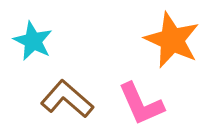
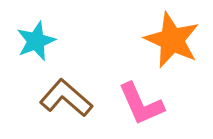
cyan star: moved 3 px right; rotated 24 degrees clockwise
brown L-shape: moved 1 px left, 1 px up
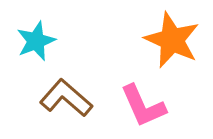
pink L-shape: moved 2 px right, 2 px down
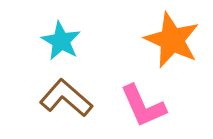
cyan star: moved 25 px right; rotated 21 degrees counterclockwise
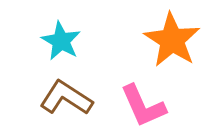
orange star: rotated 8 degrees clockwise
brown L-shape: rotated 8 degrees counterclockwise
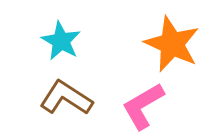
orange star: moved 4 px down; rotated 8 degrees counterclockwise
pink L-shape: rotated 84 degrees clockwise
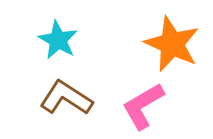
cyan star: moved 3 px left, 1 px up
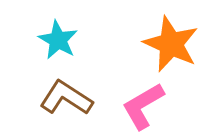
orange star: moved 1 px left
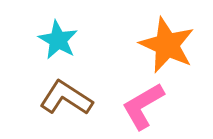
orange star: moved 4 px left, 1 px down
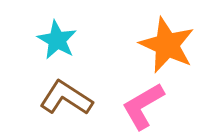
cyan star: moved 1 px left
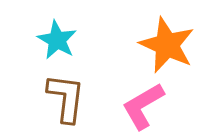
brown L-shape: rotated 64 degrees clockwise
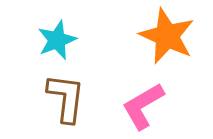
cyan star: rotated 21 degrees clockwise
orange star: moved 9 px up
